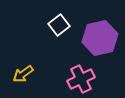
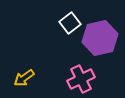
white square: moved 11 px right, 2 px up
yellow arrow: moved 1 px right, 4 px down
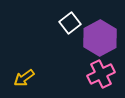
purple hexagon: rotated 16 degrees counterclockwise
pink cross: moved 20 px right, 5 px up
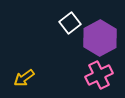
pink cross: moved 2 px left, 1 px down
